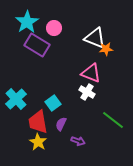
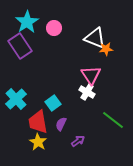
purple rectangle: moved 17 px left, 1 px down; rotated 25 degrees clockwise
pink triangle: moved 2 px down; rotated 35 degrees clockwise
purple arrow: rotated 56 degrees counterclockwise
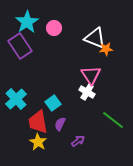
purple semicircle: moved 1 px left
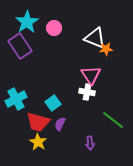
white cross: rotated 21 degrees counterclockwise
cyan cross: rotated 15 degrees clockwise
red trapezoid: rotated 65 degrees counterclockwise
purple arrow: moved 12 px right, 2 px down; rotated 120 degrees clockwise
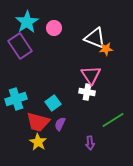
cyan cross: rotated 10 degrees clockwise
green line: rotated 70 degrees counterclockwise
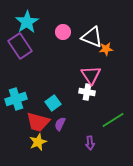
pink circle: moved 9 px right, 4 px down
white triangle: moved 3 px left, 1 px up
yellow star: rotated 18 degrees clockwise
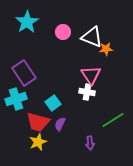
purple rectangle: moved 4 px right, 27 px down
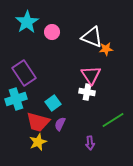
pink circle: moved 11 px left
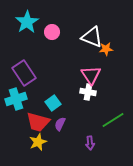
white cross: moved 1 px right
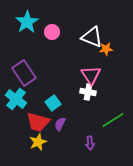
cyan cross: rotated 35 degrees counterclockwise
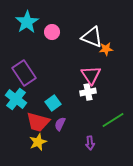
white cross: rotated 21 degrees counterclockwise
